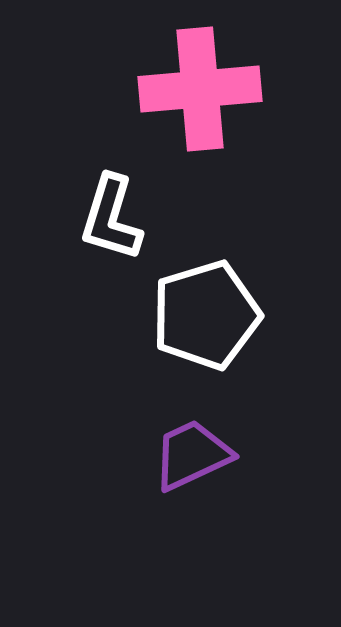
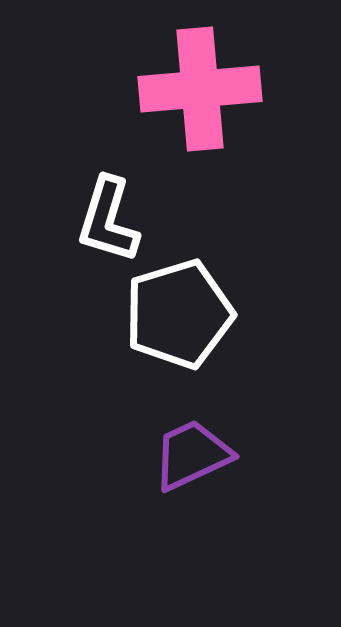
white L-shape: moved 3 px left, 2 px down
white pentagon: moved 27 px left, 1 px up
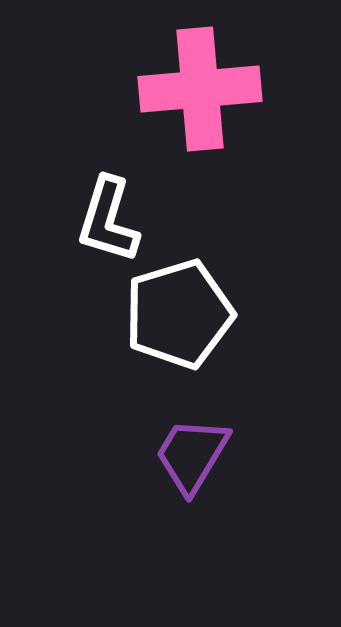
purple trapezoid: rotated 34 degrees counterclockwise
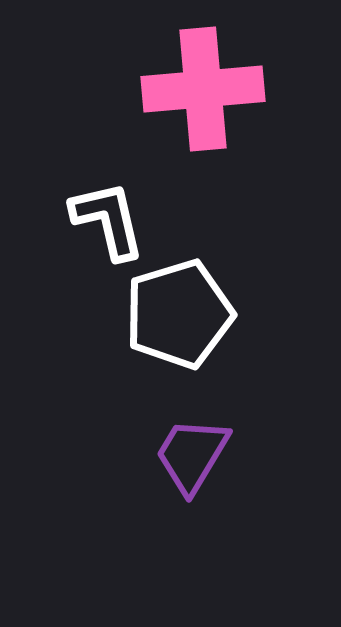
pink cross: moved 3 px right
white L-shape: rotated 150 degrees clockwise
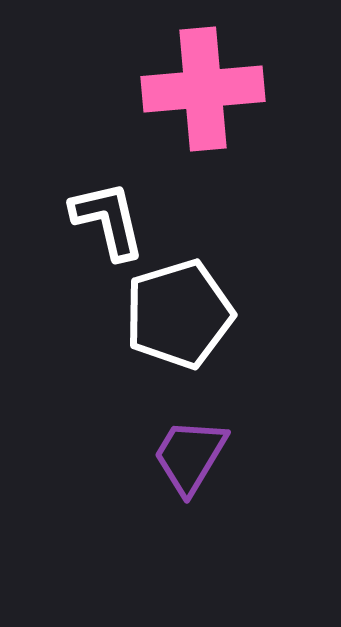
purple trapezoid: moved 2 px left, 1 px down
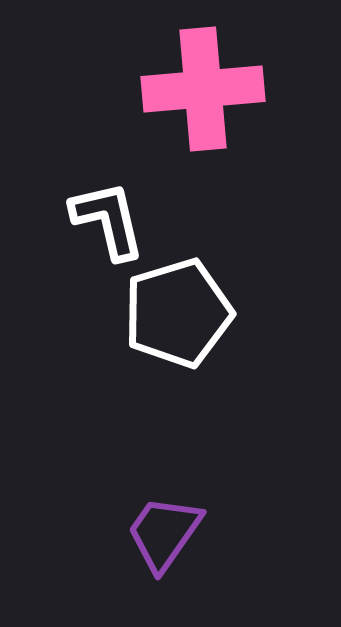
white pentagon: moved 1 px left, 1 px up
purple trapezoid: moved 26 px left, 77 px down; rotated 4 degrees clockwise
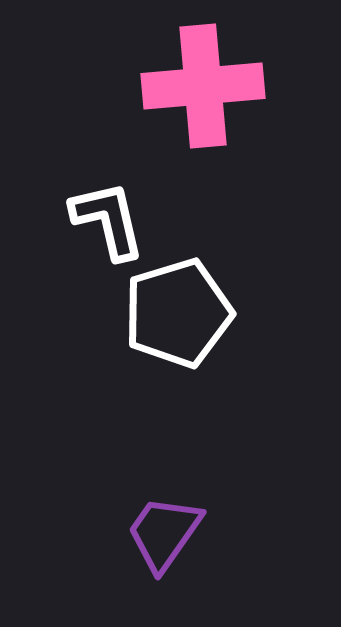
pink cross: moved 3 px up
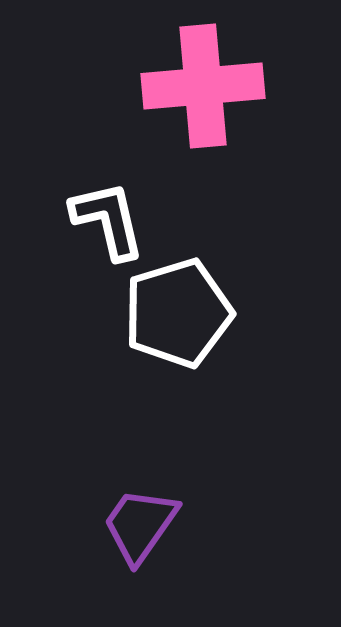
purple trapezoid: moved 24 px left, 8 px up
